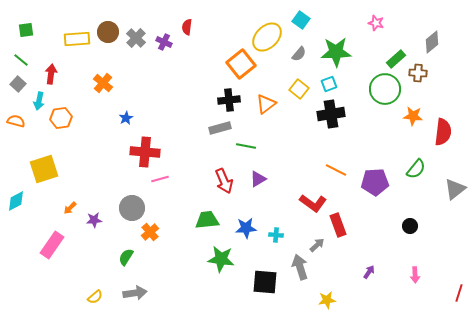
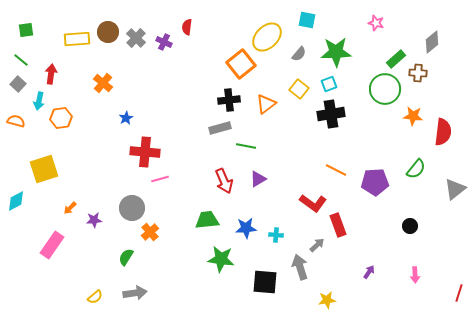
cyan square at (301, 20): moved 6 px right; rotated 24 degrees counterclockwise
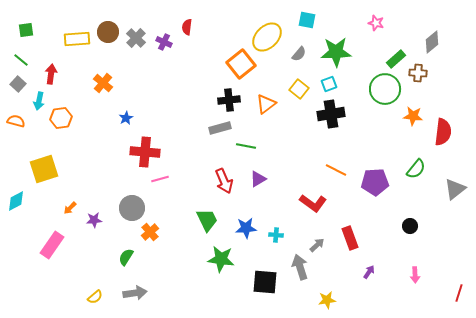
green trapezoid at (207, 220): rotated 70 degrees clockwise
red rectangle at (338, 225): moved 12 px right, 13 px down
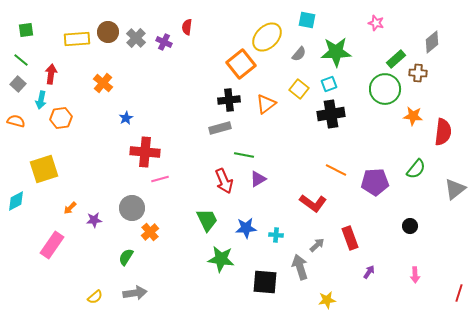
cyan arrow at (39, 101): moved 2 px right, 1 px up
green line at (246, 146): moved 2 px left, 9 px down
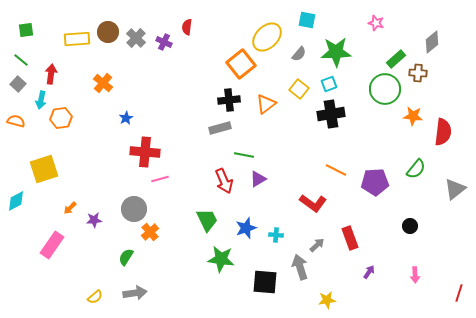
gray circle at (132, 208): moved 2 px right, 1 px down
blue star at (246, 228): rotated 15 degrees counterclockwise
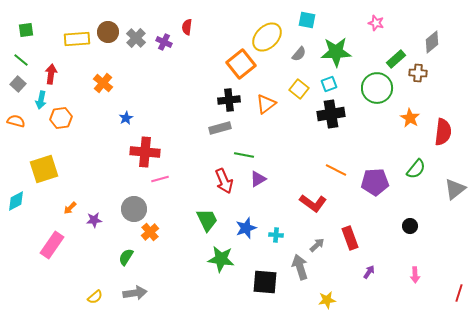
green circle at (385, 89): moved 8 px left, 1 px up
orange star at (413, 116): moved 3 px left, 2 px down; rotated 24 degrees clockwise
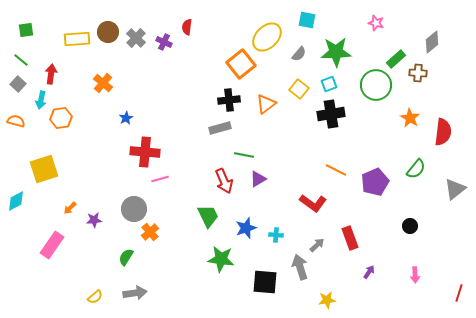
green circle at (377, 88): moved 1 px left, 3 px up
purple pentagon at (375, 182): rotated 20 degrees counterclockwise
green trapezoid at (207, 220): moved 1 px right, 4 px up
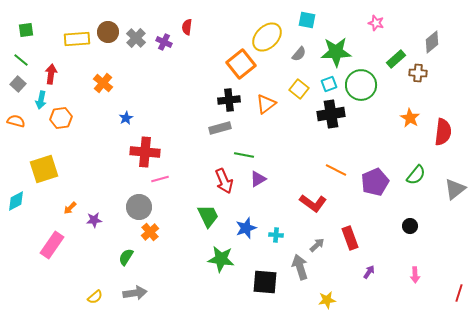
green circle at (376, 85): moved 15 px left
green semicircle at (416, 169): moved 6 px down
gray circle at (134, 209): moved 5 px right, 2 px up
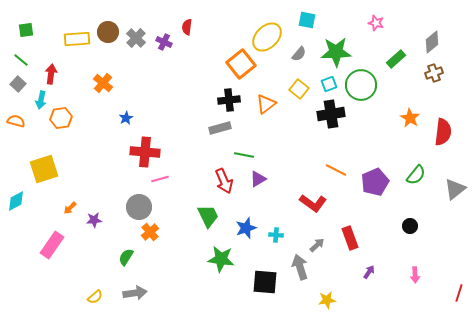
brown cross at (418, 73): moved 16 px right; rotated 24 degrees counterclockwise
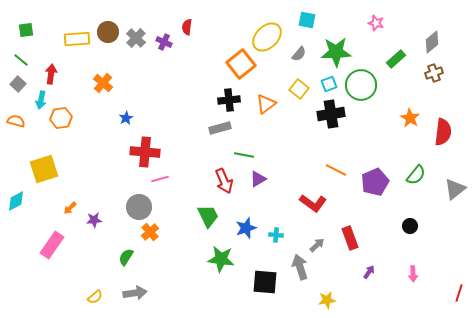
pink arrow at (415, 275): moved 2 px left, 1 px up
